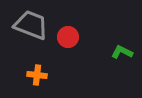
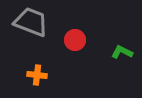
gray trapezoid: moved 3 px up
red circle: moved 7 px right, 3 px down
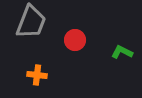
gray trapezoid: rotated 90 degrees clockwise
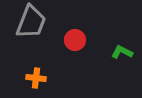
orange cross: moved 1 px left, 3 px down
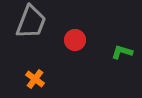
green L-shape: rotated 10 degrees counterclockwise
orange cross: moved 1 px left, 1 px down; rotated 30 degrees clockwise
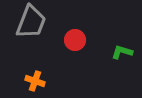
orange cross: moved 2 px down; rotated 18 degrees counterclockwise
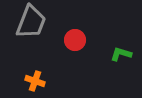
green L-shape: moved 1 px left, 2 px down
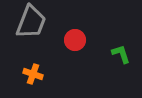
green L-shape: rotated 55 degrees clockwise
orange cross: moved 2 px left, 7 px up
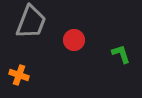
red circle: moved 1 px left
orange cross: moved 14 px left, 1 px down
